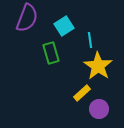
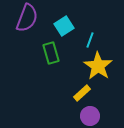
cyan line: rotated 28 degrees clockwise
purple circle: moved 9 px left, 7 px down
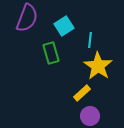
cyan line: rotated 14 degrees counterclockwise
